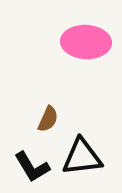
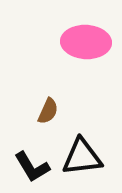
brown semicircle: moved 8 px up
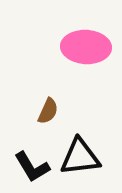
pink ellipse: moved 5 px down
black triangle: moved 2 px left
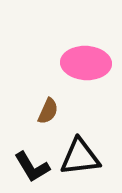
pink ellipse: moved 16 px down
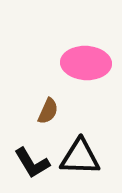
black triangle: rotated 9 degrees clockwise
black L-shape: moved 4 px up
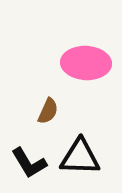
black L-shape: moved 3 px left
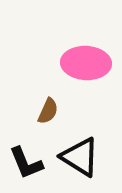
black triangle: rotated 30 degrees clockwise
black L-shape: moved 3 px left; rotated 9 degrees clockwise
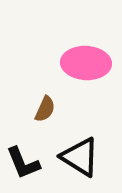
brown semicircle: moved 3 px left, 2 px up
black L-shape: moved 3 px left
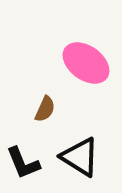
pink ellipse: rotated 33 degrees clockwise
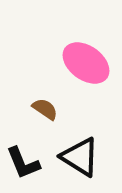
brown semicircle: rotated 80 degrees counterclockwise
